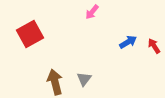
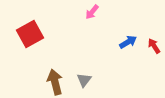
gray triangle: moved 1 px down
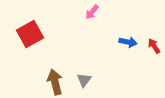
blue arrow: rotated 42 degrees clockwise
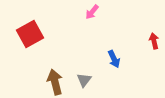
blue arrow: moved 14 px left, 17 px down; rotated 54 degrees clockwise
red arrow: moved 5 px up; rotated 21 degrees clockwise
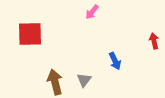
red square: rotated 28 degrees clockwise
blue arrow: moved 1 px right, 2 px down
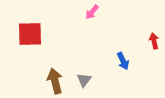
blue arrow: moved 8 px right
brown arrow: moved 1 px up
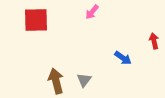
red square: moved 6 px right, 14 px up
blue arrow: moved 3 px up; rotated 30 degrees counterclockwise
brown arrow: moved 1 px right
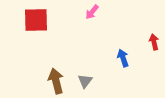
red arrow: moved 1 px down
blue arrow: rotated 144 degrees counterclockwise
gray triangle: moved 1 px right, 1 px down
